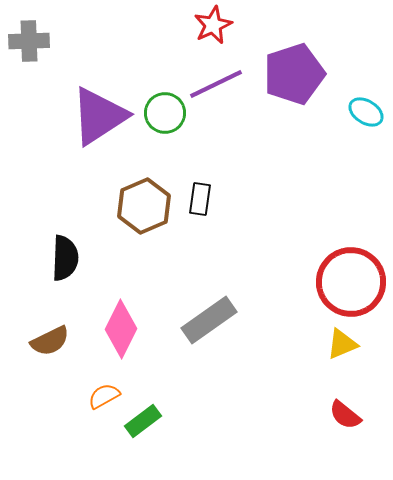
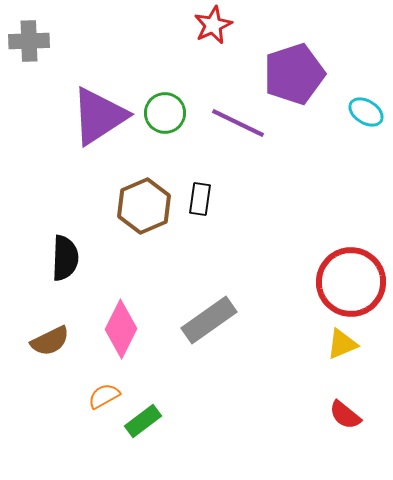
purple line: moved 22 px right, 39 px down; rotated 52 degrees clockwise
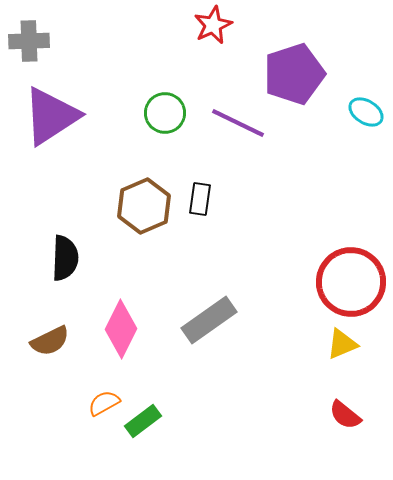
purple triangle: moved 48 px left
orange semicircle: moved 7 px down
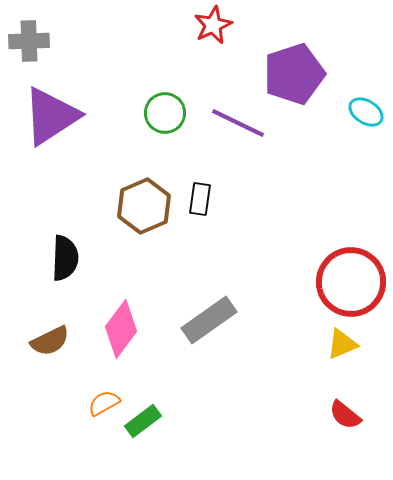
pink diamond: rotated 10 degrees clockwise
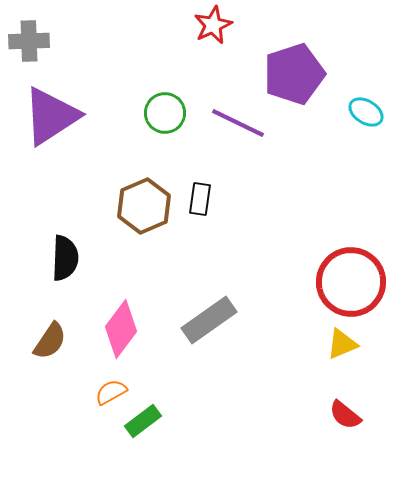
brown semicircle: rotated 30 degrees counterclockwise
orange semicircle: moved 7 px right, 11 px up
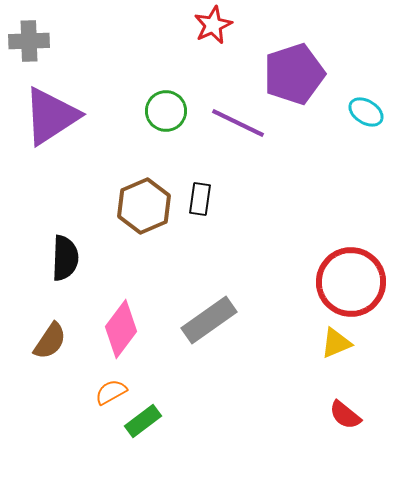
green circle: moved 1 px right, 2 px up
yellow triangle: moved 6 px left, 1 px up
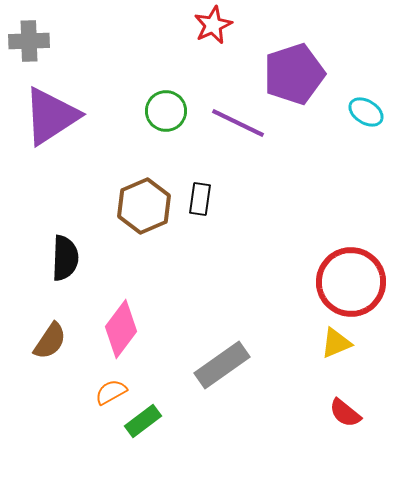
gray rectangle: moved 13 px right, 45 px down
red semicircle: moved 2 px up
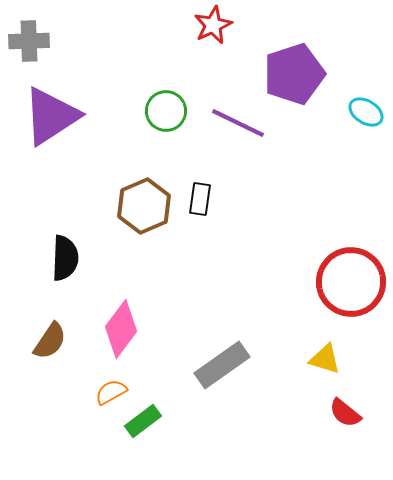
yellow triangle: moved 11 px left, 16 px down; rotated 40 degrees clockwise
